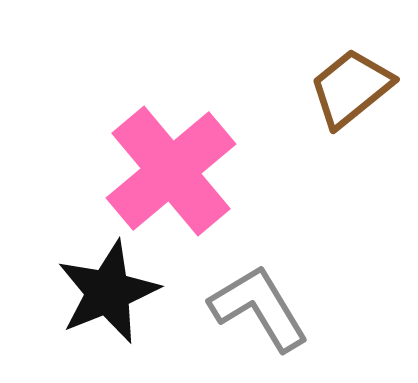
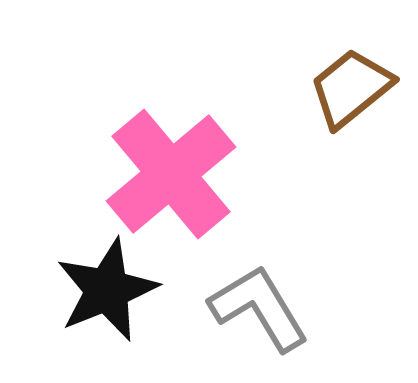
pink cross: moved 3 px down
black star: moved 1 px left, 2 px up
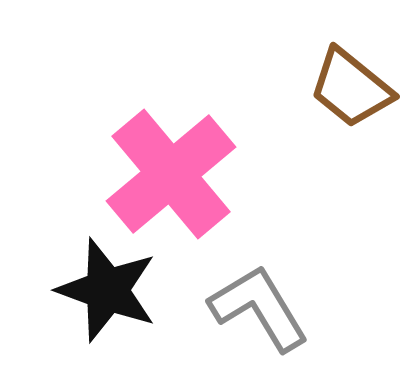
brown trapezoid: rotated 102 degrees counterclockwise
black star: rotated 30 degrees counterclockwise
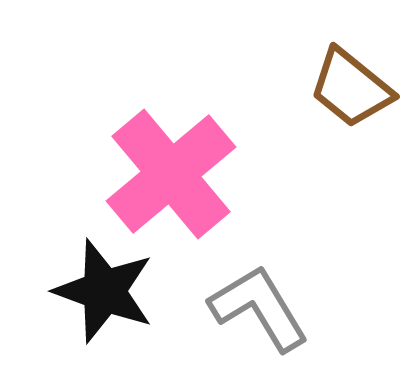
black star: moved 3 px left, 1 px down
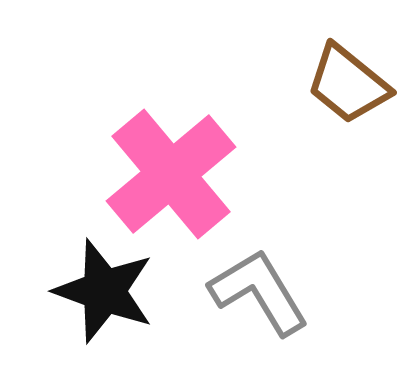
brown trapezoid: moved 3 px left, 4 px up
gray L-shape: moved 16 px up
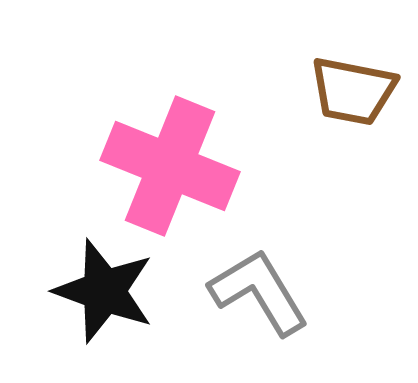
brown trapezoid: moved 5 px right, 7 px down; rotated 28 degrees counterclockwise
pink cross: moved 1 px left, 8 px up; rotated 28 degrees counterclockwise
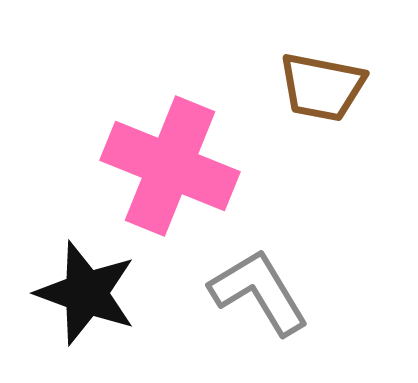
brown trapezoid: moved 31 px left, 4 px up
black star: moved 18 px left, 2 px down
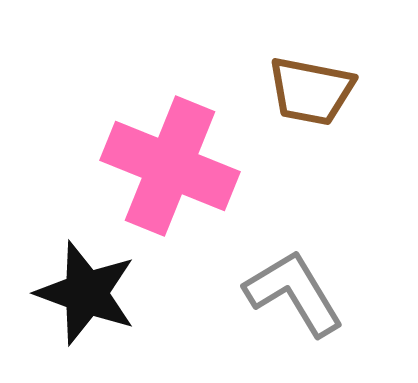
brown trapezoid: moved 11 px left, 4 px down
gray L-shape: moved 35 px right, 1 px down
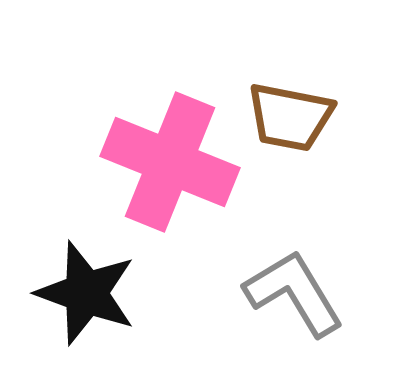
brown trapezoid: moved 21 px left, 26 px down
pink cross: moved 4 px up
